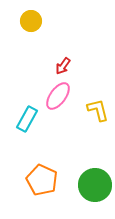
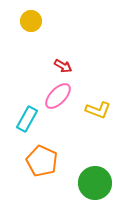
red arrow: rotated 96 degrees counterclockwise
pink ellipse: rotated 8 degrees clockwise
yellow L-shape: rotated 125 degrees clockwise
orange pentagon: moved 19 px up
green circle: moved 2 px up
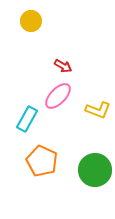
green circle: moved 13 px up
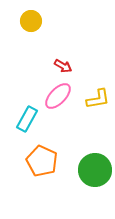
yellow L-shape: moved 11 px up; rotated 30 degrees counterclockwise
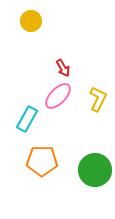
red arrow: moved 2 px down; rotated 30 degrees clockwise
yellow L-shape: rotated 55 degrees counterclockwise
orange pentagon: rotated 24 degrees counterclockwise
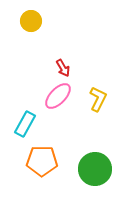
cyan rectangle: moved 2 px left, 5 px down
green circle: moved 1 px up
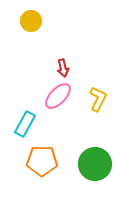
red arrow: rotated 18 degrees clockwise
green circle: moved 5 px up
